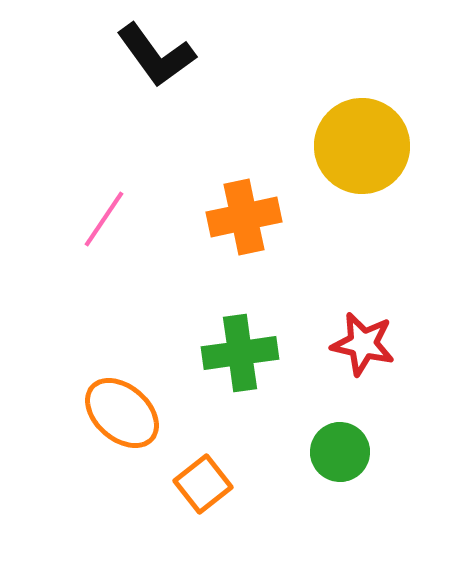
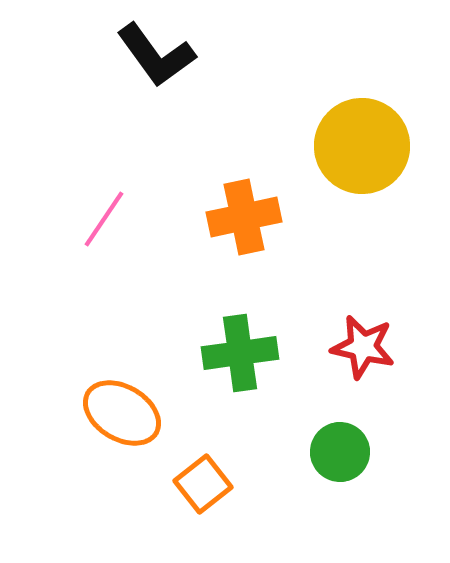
red star: moved 3 px down
orange ellipse: rotated 10 degrees counterclockwise
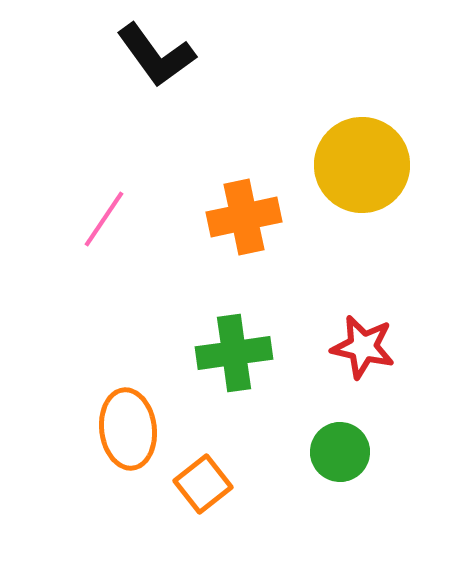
yellow circle: moved 19 px down
green cross: moved 6 px left
orange ellipse: moved 6 px right, 16 px down; rotated 52 degrees clockwise
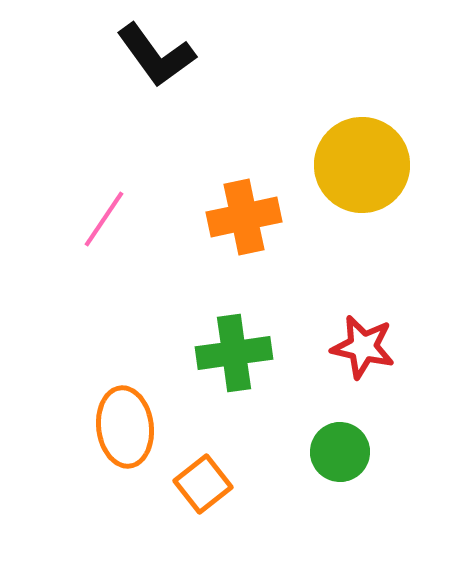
orange ellipse: moved 3 px left, 2 px up
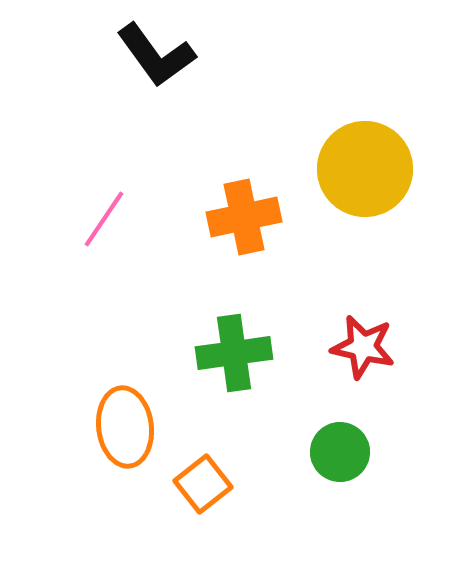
yellow circle: moved 3 px right, 4 px down
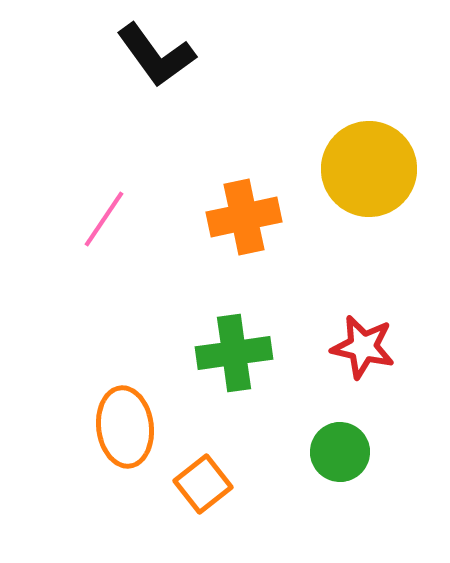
yellow circle: moved 4 px right
